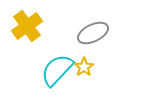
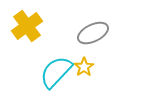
cyan semicircle: moved 1 px left, 2 px down
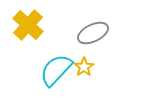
yellow cross: moved 1 px right, 1 px up; rotated 12 degrees counterclockwise
cyan semicircle: moved 2 px up
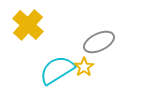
gray ellipse: moved 6 px right, 9 px down
cyan semicircle: moved 1 px right; rotated 15 degrees clockwise
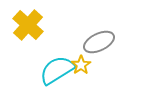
yellow star: moved 3 px left, 2 px up
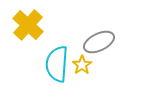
yellow star: moved 1 px right
cyan semicircle: moved 6 px up; rotated 54 degrees counterclockwise
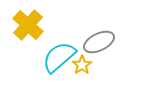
cyan semicircle: moved 2 px right, 7 px up; rotated 45 degrees clockwise
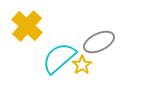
yellow cross: moved 1 px left, 1 px down
cyan semicircle: moved 1 px down
